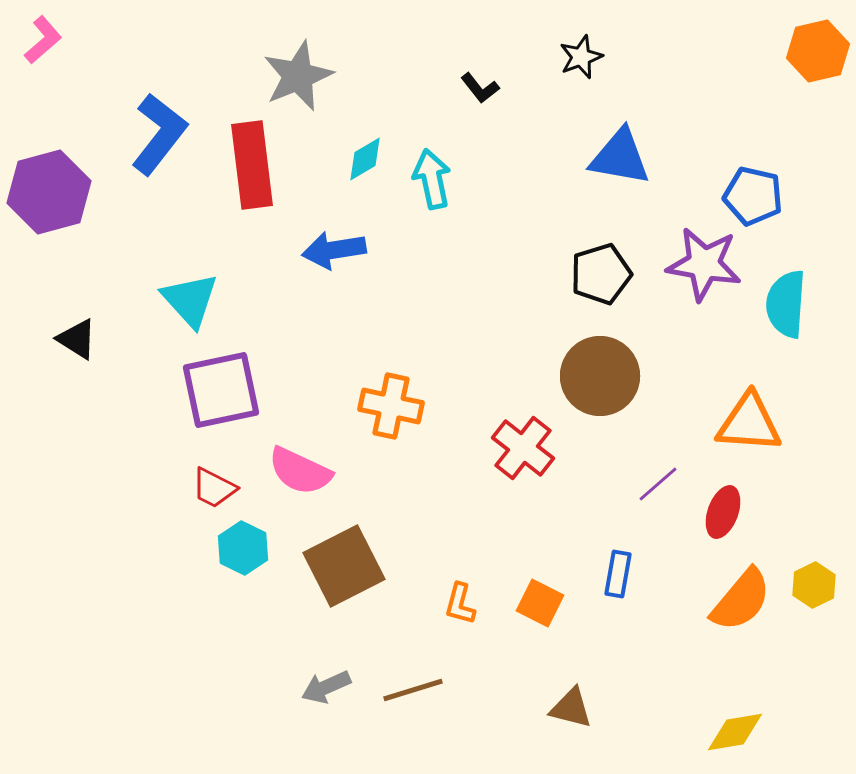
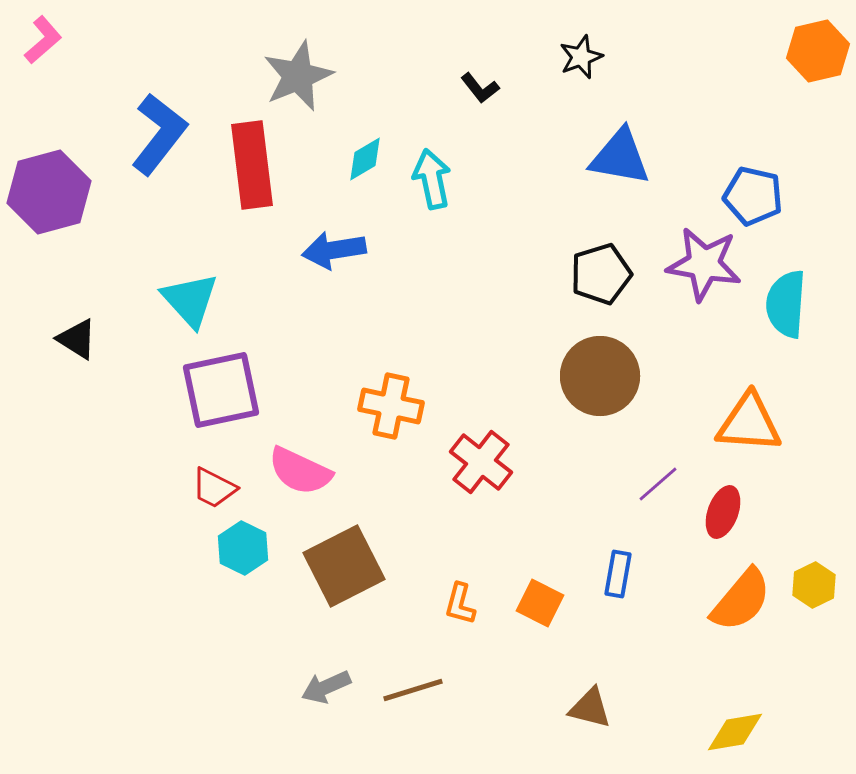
red cross: moved 42 px left, 14 px down
brown triangle: moved 19 px right
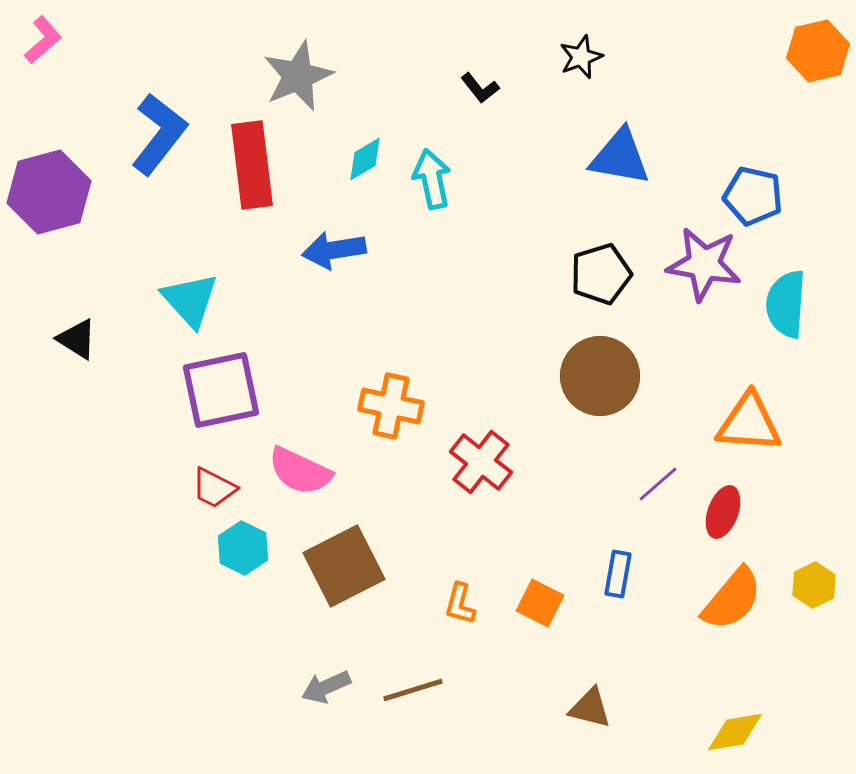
orange semicircle: moved 9 px left, 1 px up
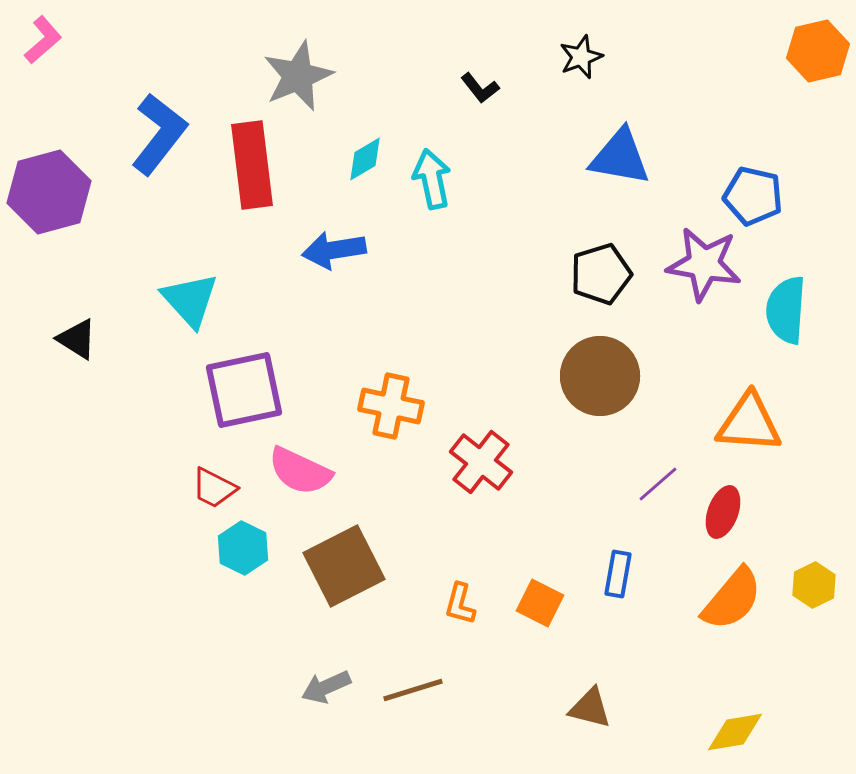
cyan semicircle: moved 6 px down
purple square: moved 23 px right
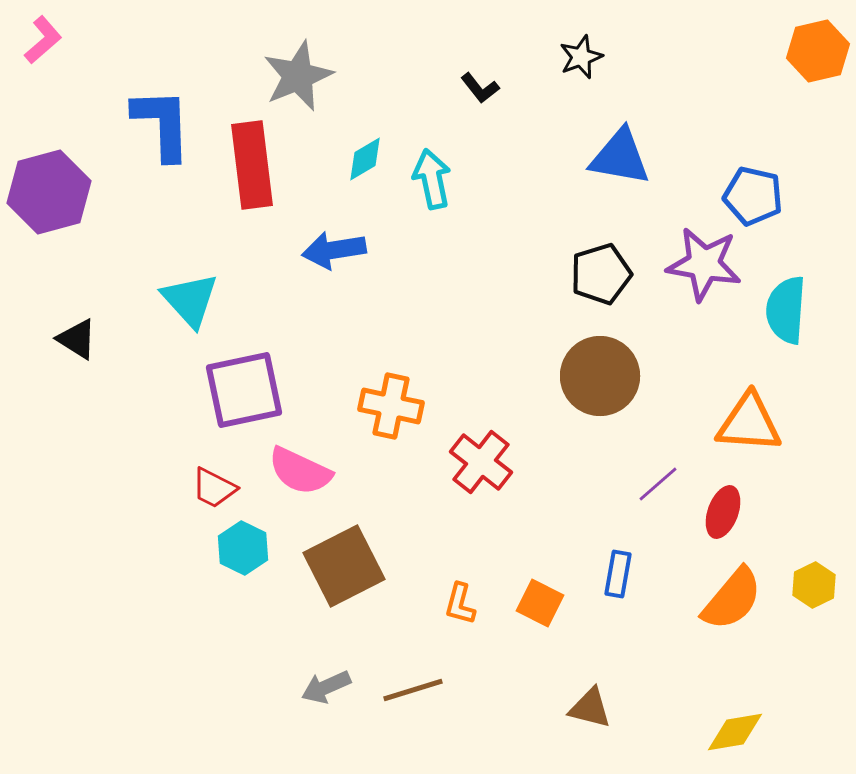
blue L-shape: moved 3 px right, 10 px up; rotated 40 degrees counterclockwise
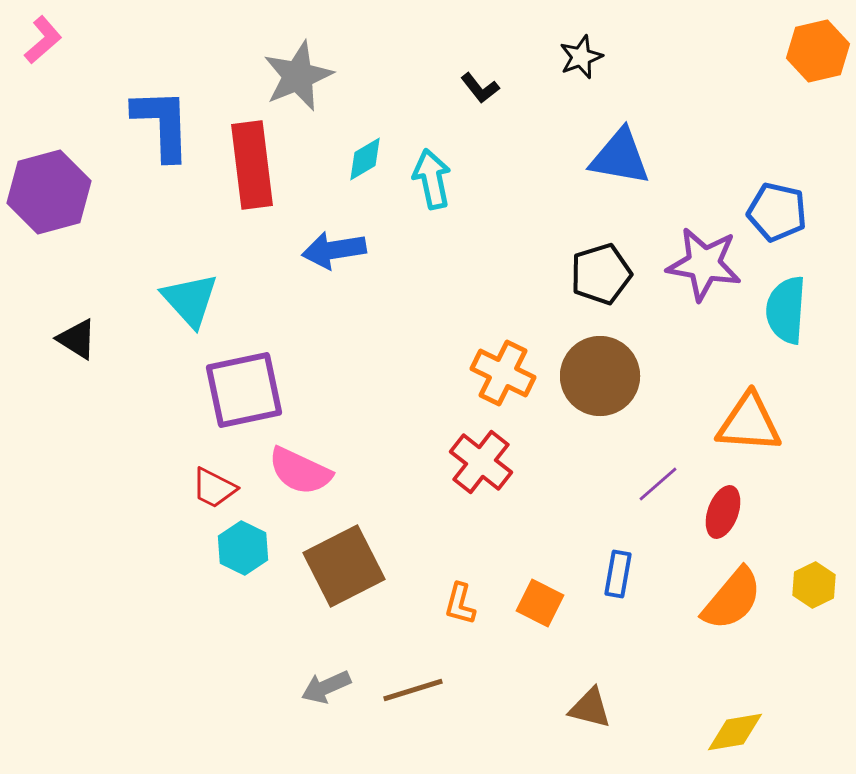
blue pentagon: moved 24 px right, 16 px down
orange cross: moved 112 px right, 33 px up; rotated 14 degrees clockwise
